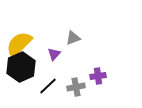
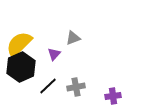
purple cross: moved 15 px right, 20 px down
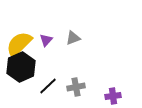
purple triangle: moved 8 px left, 14 px up
